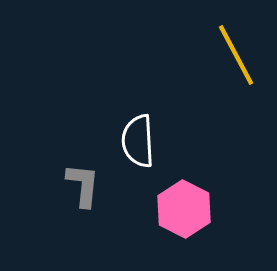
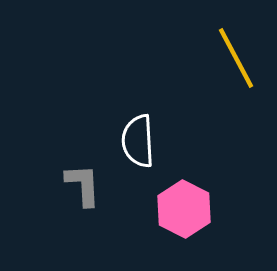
yellow line: moved 3 px down
gray L-shape: rotated 9 degrees counterclockwise
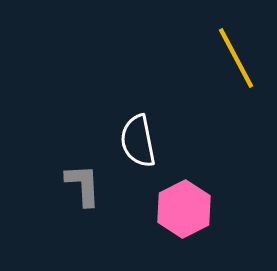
white semicircle: rotated 8 degrees counterclockwise
pink hexagon: rotated 6 degrees clockwise
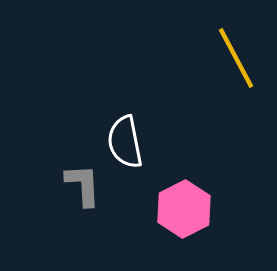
white semicircle: moved 13 px left, 1 px down
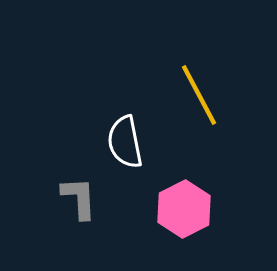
yellow line: moved 37 px left, 37 px down
gray L-shape: moved 4 px left, 13 px down
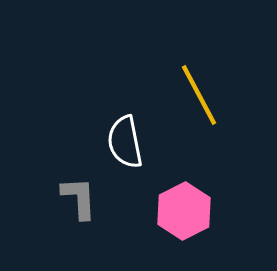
pink hexagon: moved 2 px down
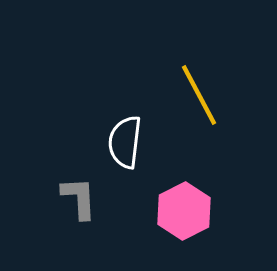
white semicircle: rotated 18 degrees clockwise
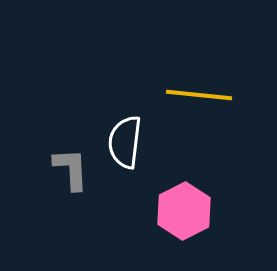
yellow line: rotated 56 degrees counterclockwise
gray L-shape: moved 8 px left, 29 px up
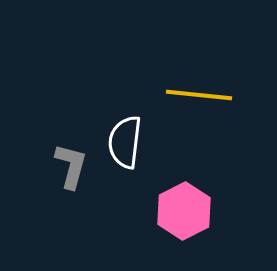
gray L-shape: moved 3 px up; rotated 18 degrees clockwise
